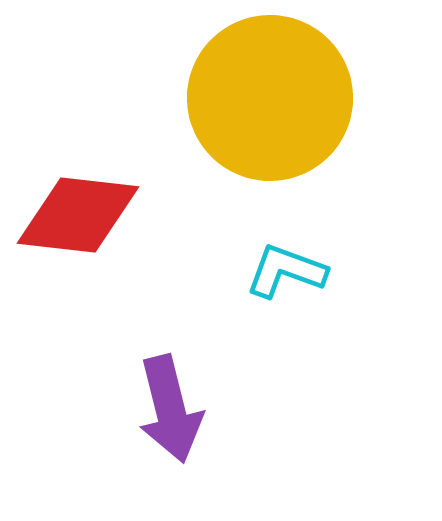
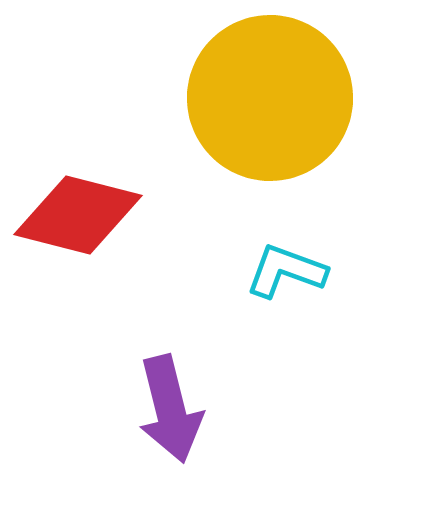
red diamond: rotated 8 degrees clockwise
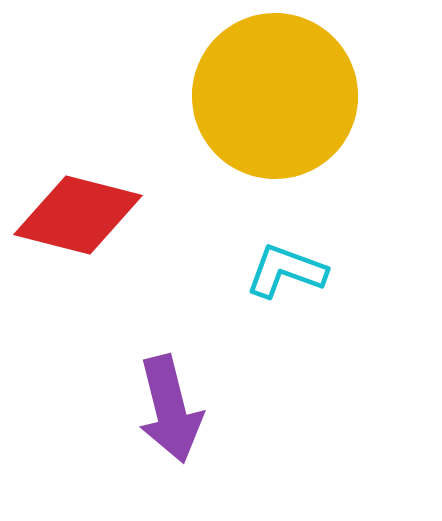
yellow circle: moved 5 px right, 2 px up
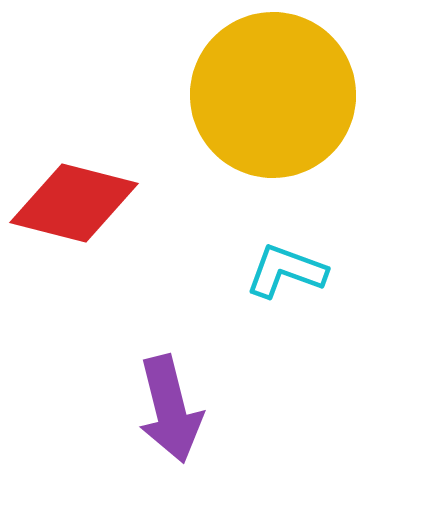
yellow circle: moved 2 px left, 1 px up
red diamond: moved 4 px left, 12 px up
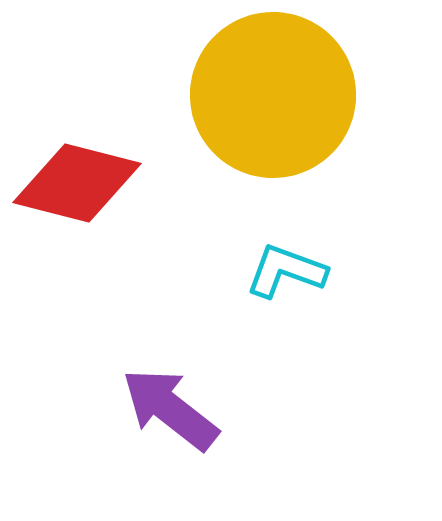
red diamond: moved 3 px right, 20 px up
purple arrow: rotated 142 degrees clockwise
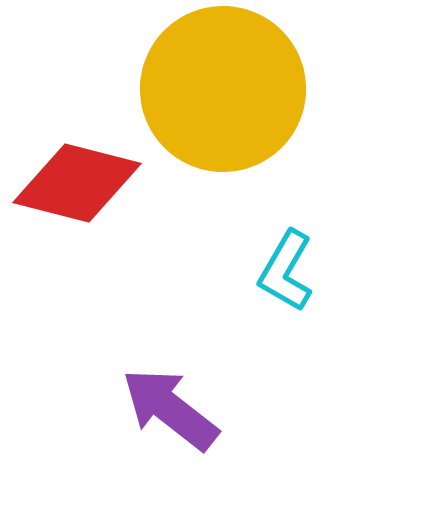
yellow circle: moved 50 px left, 6 px up
cyan L-shape: rotated 80 degrees counterclockwise
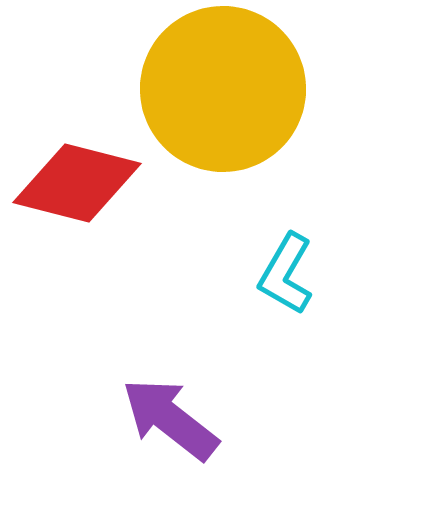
cyan L-shape: moved 3 px down
purple arrow: moved 10 px down
